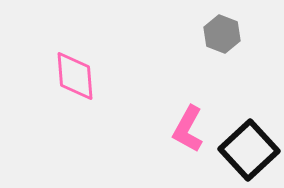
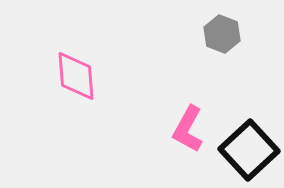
pink diamond: moved 1 px right
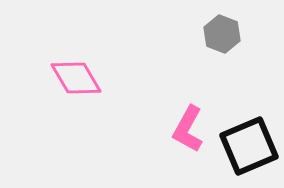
pink diamond: moved 2 px down; rotated 26 degrees counterclockwise
black square: moved 4 px up; rotated 20 degrees clockwise
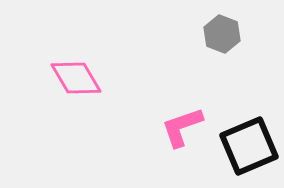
pink L-shape: moved 6 px left, 2 px up; rotated 42 degrees clockwise
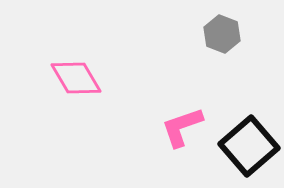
black square: rotated 18 degrees counterclockwise
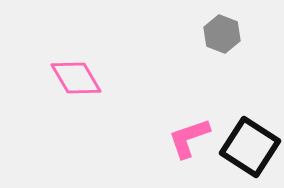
pink L-shape: moved 7 px right, 11 px down
black square: moved 1 px right, 1 px down; rotated 16 degrees counterclockwise
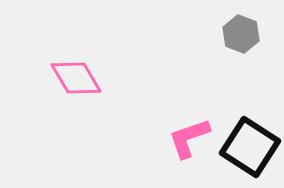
gray hexagon: moved 19 px right
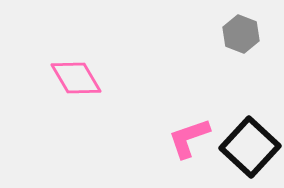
black square: rotated 10 degrees clockwise
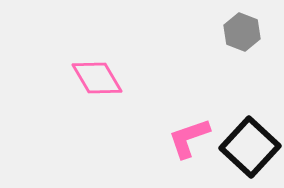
gray hexagon: moved 1 px right, 2 px up
pink diamond: moved 21 px right
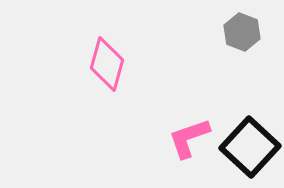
pink diamond: moved 10 px right, 14 px up; rotated 46 degrees clockwise
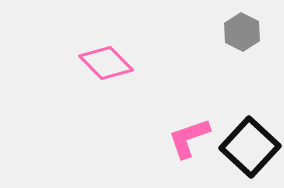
gray hexagon: rotated 6 degrees clockwise
pink diamond: moved 1 px left, 1 px up; rotated 60 degrees counterclockwise
